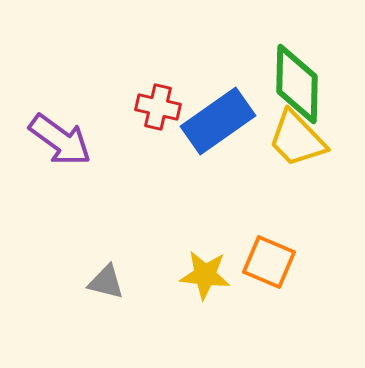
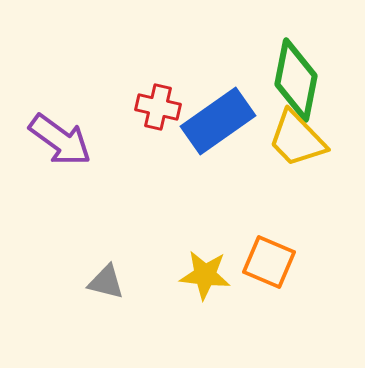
green diamond: moved 1 px left, 4 px up; rotated 10 degrees clockwise
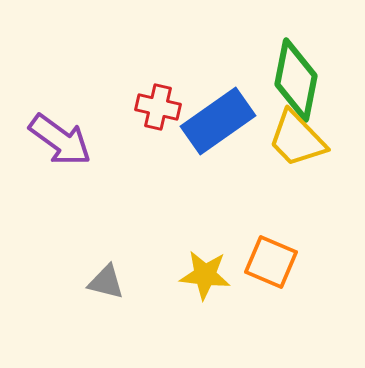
orange square: moved 2 px right
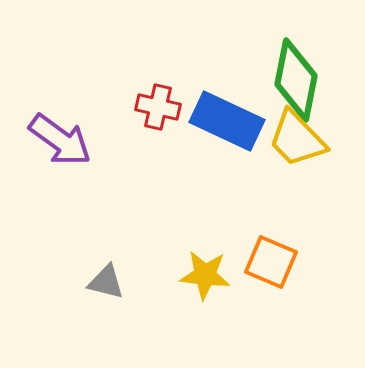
blue rectangle: moved 9 px right; rotated 60 degrees clockwise
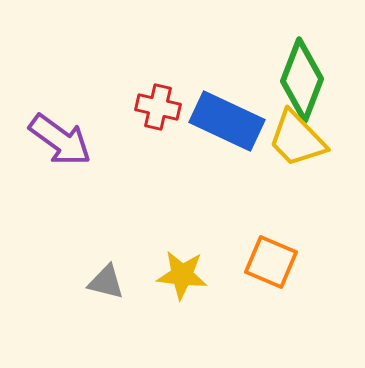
green diamond: moved 6 px right; rotated 10 degrees clockwise
yellow star: moved 23 px left
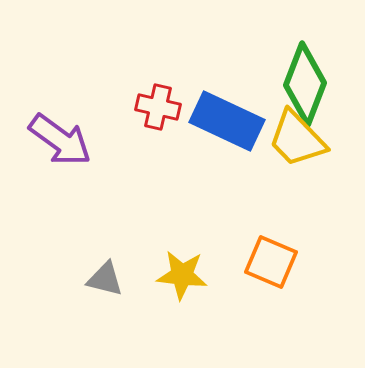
green diamond: moved 3 px right, 4 px down
gray triangle: moved 1 px left, 3 px up
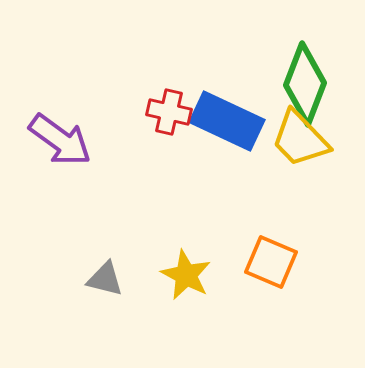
red cross: moved 11 px right, 5 px down
yellow trapezoid: moved 3 px right
yellow star: moved 4 px right; rotated 21 degrees clockwise
